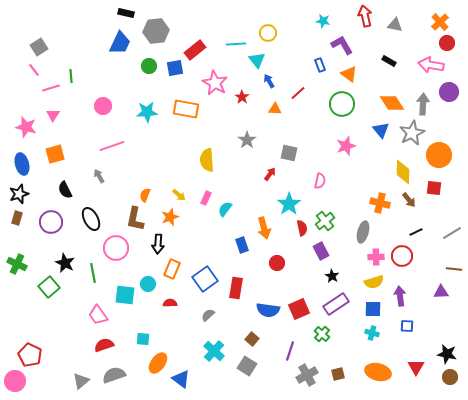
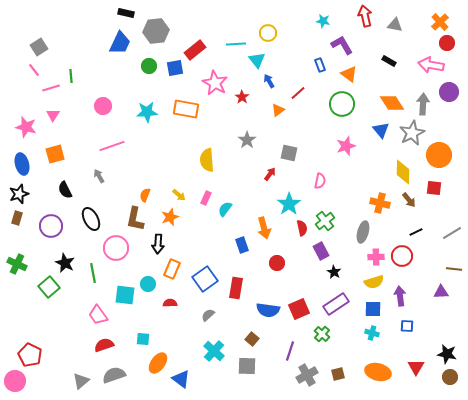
orange triangle at (275, 109): moved 3 px right, 1 px down; rotated 40 degrees counterclockwise
purple circle at (51, 222): moved 4 px down
black star at (332, 276): moved 2 px right, 4 px up
gray square at (247, 366): rotated 30 degrees counterclockwise
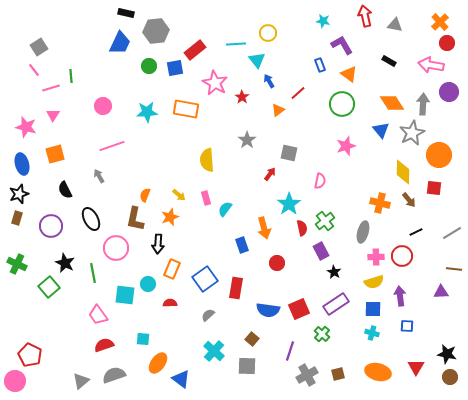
pink rectangle at (206, 198): rotated 40 degrees counterclockwise
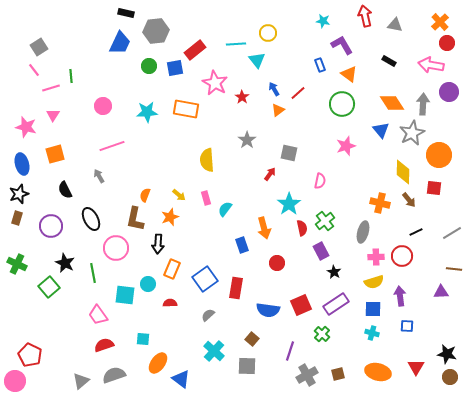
blue arrow at (269, 81): moved 5 px right, 8 px down
red square at (299, 309): moved 2 px right, 4 px up
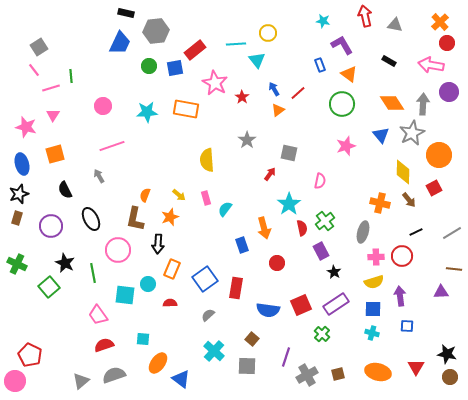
blue triangle at (381, 130): moved 5 px down
red square at (434, 188): rotated 35 degrees counterclockwise
pink circle at (116, 248): moved 2 px right, 2 px down
purple line at (290, 351): moved 4 px left, 6 px down
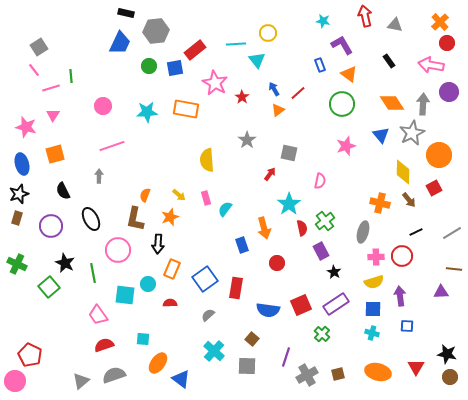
black rectangle at (389, 61): rotated 24 degrees clockwise
gray arrow at (99, 176): rotated 32 degrees clockwise
black semicircle at (65, 190): moved 2 px left, 1 px down
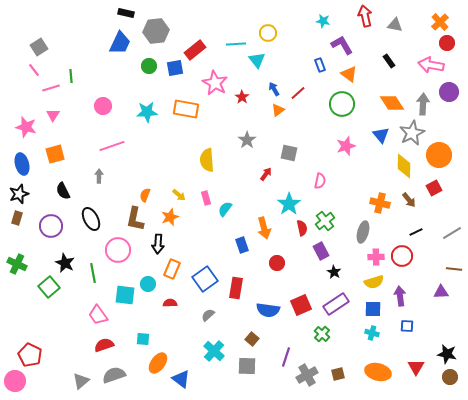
yellow diamond at (403, 172): moved 1 px right, 6 px up
red arrow at (270, 174): moved 4 px left
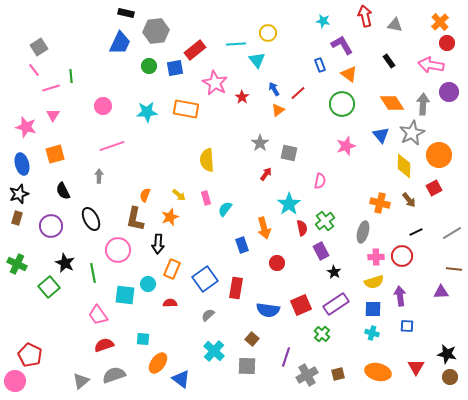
gray star at (247, 140): moved 13 px right, 3 px down
